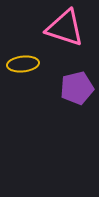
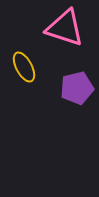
yellow ellipse: moved 1 px right, 3 px down; rotated 68 degrees clockwise
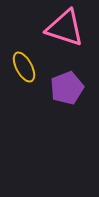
purple pentagon: moved 10 px left; rotated 8 degrees counterclockwise
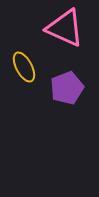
pink triangle: rotated 6 degrees clockwise
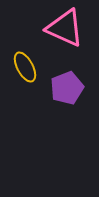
yellow ellipse: moved 1 px right
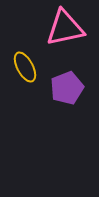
pink triangle: rotated 36 degrees counterclockwise
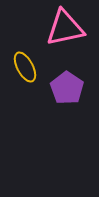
purple pentagon: rotated 16 degrees counterclockwise
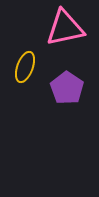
yellow ellipse: rotated 48 degrees clockwise
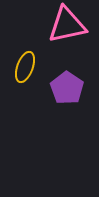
pink triangle: moved 2 px right, 3 px up
